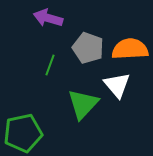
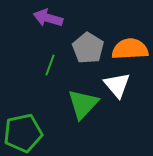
gray pentagon: rotated 12 degrees clockwise
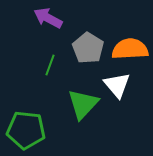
purple arrow: rotated 12 degrees clockwise
green pentagon: moved 3 px right, 3 px up; rotated 18 degrees clockwise
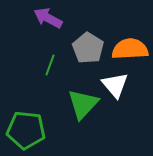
white triangle: moved 2 px left
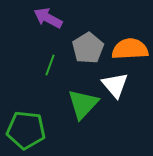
gray pentagon: rotated 8 degrees clockwise
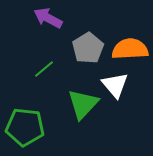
green line: moved 6 px left, 4 px down; rotated 30 degrees clockwise
green pentagon: moved 1 px left, 3 px up
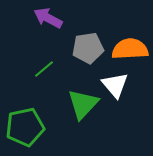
gray pentagon: rotated 24 degrees clockwise
green pentagon: rotated 18 degrees counterclockwise
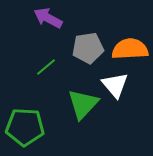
green line: moved 2 px right, 2 px up
green pentagon: rotated 15 degrees clockwise
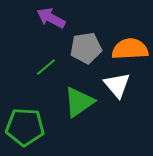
purple arrow: moved 3 px right
gray pentagon: moved 2 px left
white triangle: moved 2 px right
green triangle: moved 4 px left, 2 px up; rotated 12 degrees clockwise
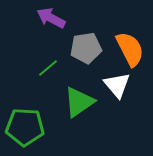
orange semicircle: rotated 66 degrees clockwise
green line: moved 2 px right, 1 px down
